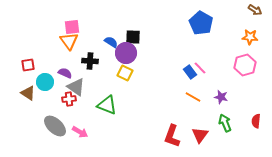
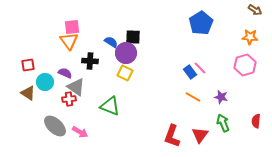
blue pentagon: rotated 10 degrees clockwise
green triangle: moved 3 px right, 1 px down
green arrow: moved 2 px left
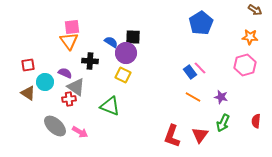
yellow square: moved 2 px left, 2 px down
green arrow: rotated 132 degrees counterclockwise
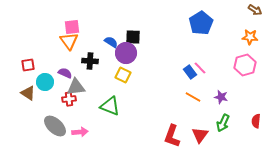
gray triangle: rotated 42 degrees counterclockwise
pink arrow: rotated 35 degrees counterclockwise
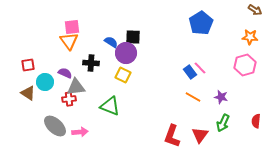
black cross: moved 1 px right, 2 px down
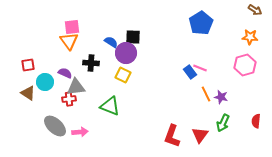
pink line: rotated 24 degrees counterclockwise
orange line: moved 13 px right, 3 px up; rotated 35 degrees clockwise
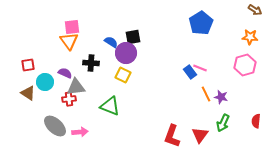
black square: rotated 14 degrees counterclockwise
